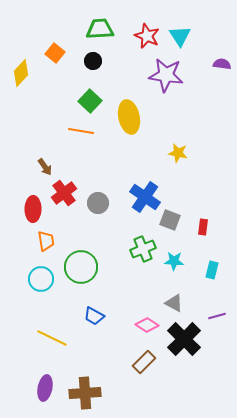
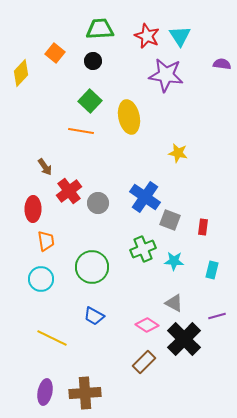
red cross: moved 5 px right, 2 px up
green circle: moved 11 px right
purple ellipse: moved 4 px down
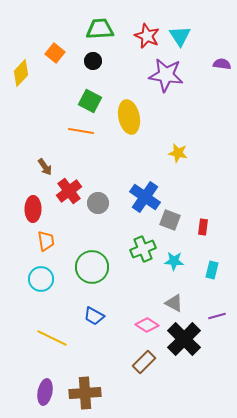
green square: rotated 15 degrees counterclockwise
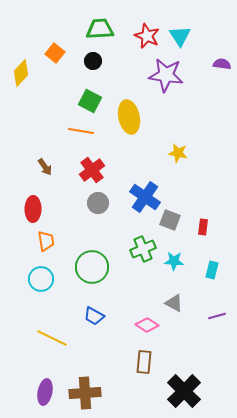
red cross: moved 23 px right, 21 px up
black cross: moved 52 px down
brown rectangle: rotated 40 degrees counterclockwise
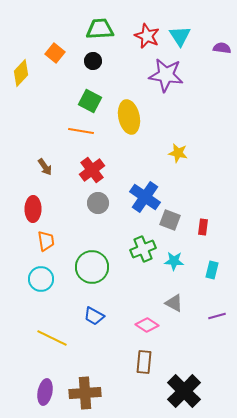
purple semicircle: moved 16 px up
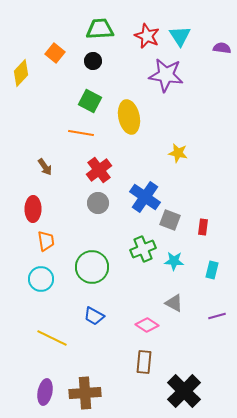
orange line: moved 2 px down
red cross: moved 7 px right
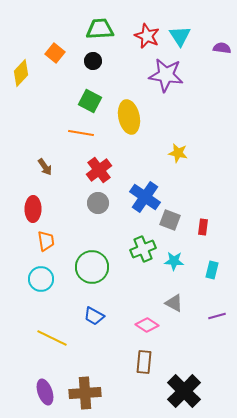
purple ellipse: rotated 30 degrees counterclockwise
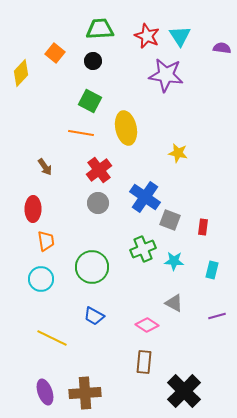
yellow ellipse: moved 3 px left, 11 px down
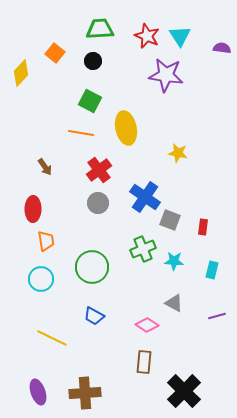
purple ellipse: moved 7 px left
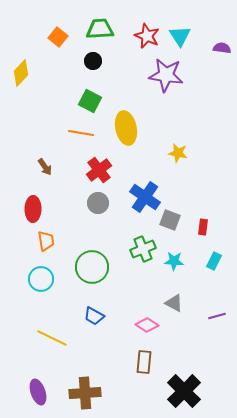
orange square: moved 3 px right, 16 px up
cyan rectangle: moved 2 px right, 9 px up; rotated 12 degrees clockwise
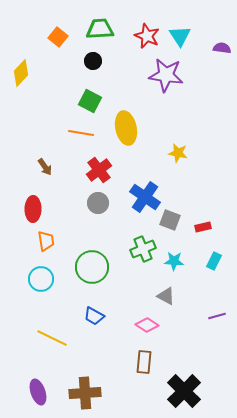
red rectangle: rotated 70 degrees clockwise
gray triangle: moved 8 px left, 7 px up
